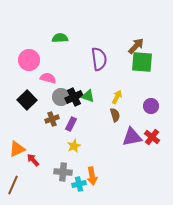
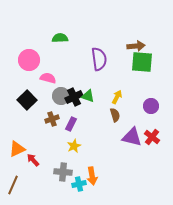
brown arrow: rotated 42 degrees clockwise
gray circle: moved 1 px up
purple triangle: rotated 25 degrees clockwise
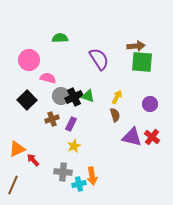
purple semicircle: rotated 25 degrees counterclockwise
purple circle: moved 1 px left, 2 px up
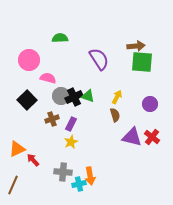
yellow star: moved 3 px left, 4 px up
orange arrow: moved 2 px left
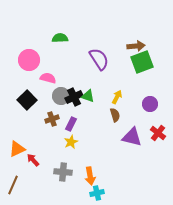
green square: rotated 25 degrees counterclockwise
red cross: moved 6 px right, 4 px up
cyan cross: moved 18 px right, 9 px down
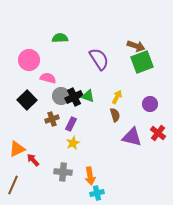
brown arrow: rotated 24 degrees clockwise
yellow star: moved 2 px right, 1 px down
